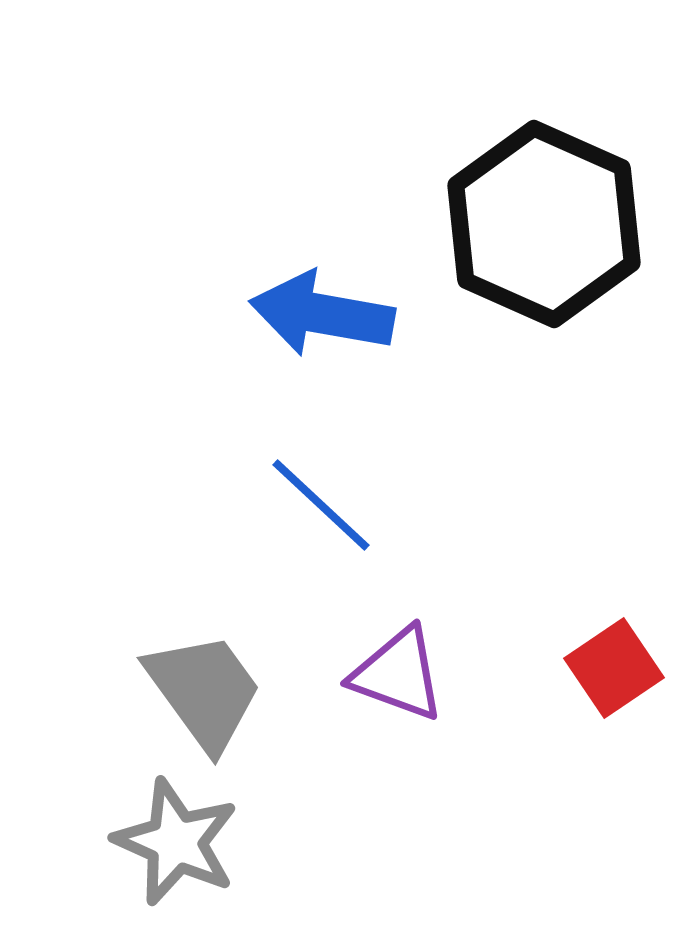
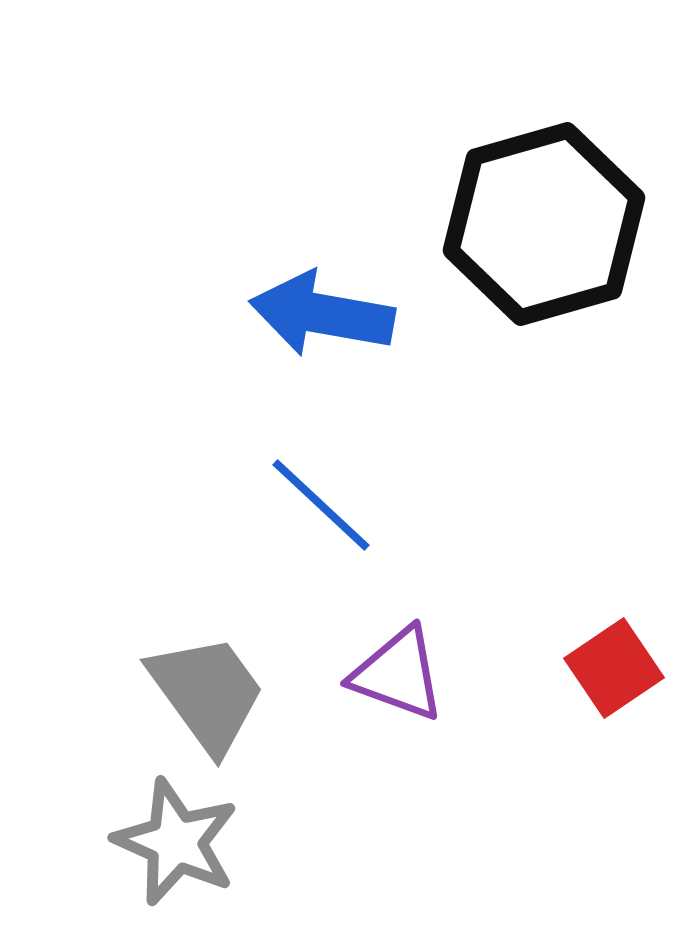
black hexagon: rotated 20 degrees clockwise
gray trapezoid: moved 3 px right, 2 px down
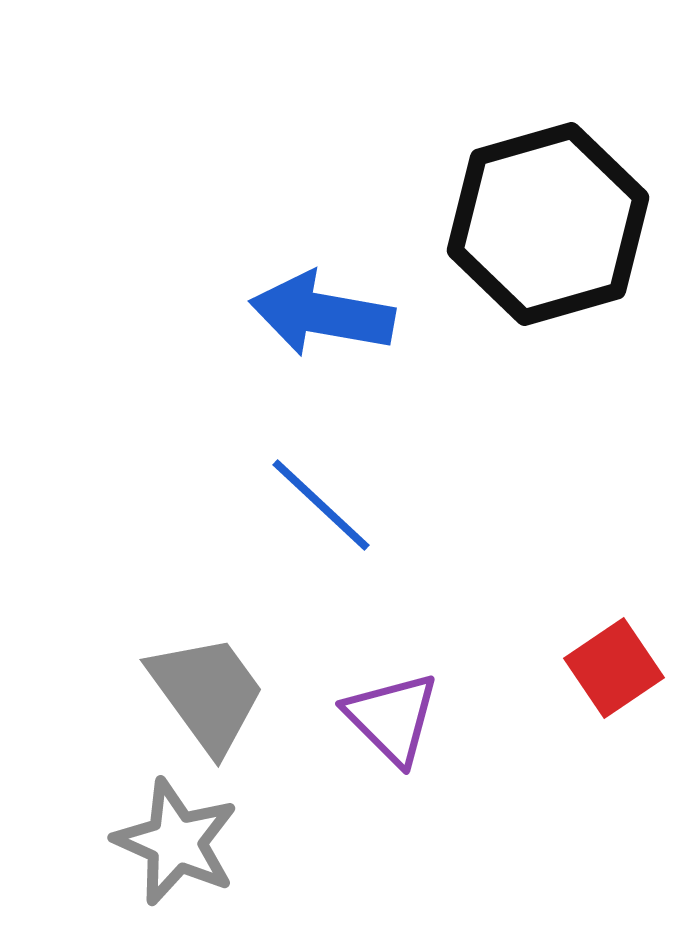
black hexagon: moved 4 px right
purple triangle: moved 6 px left, 44 px down; rotated 25 degrees clockwise
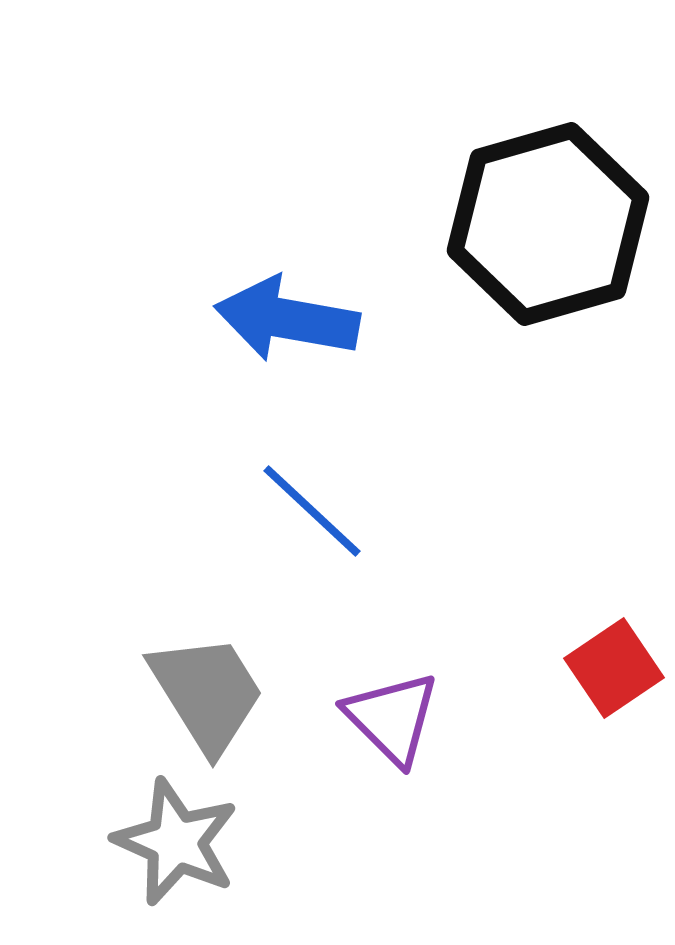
blue arrow: moved 35 px left, 5 px down
blue line: moved 9 px left, 6 px down
gray trapezoid: rotated 4 degrees clockwise
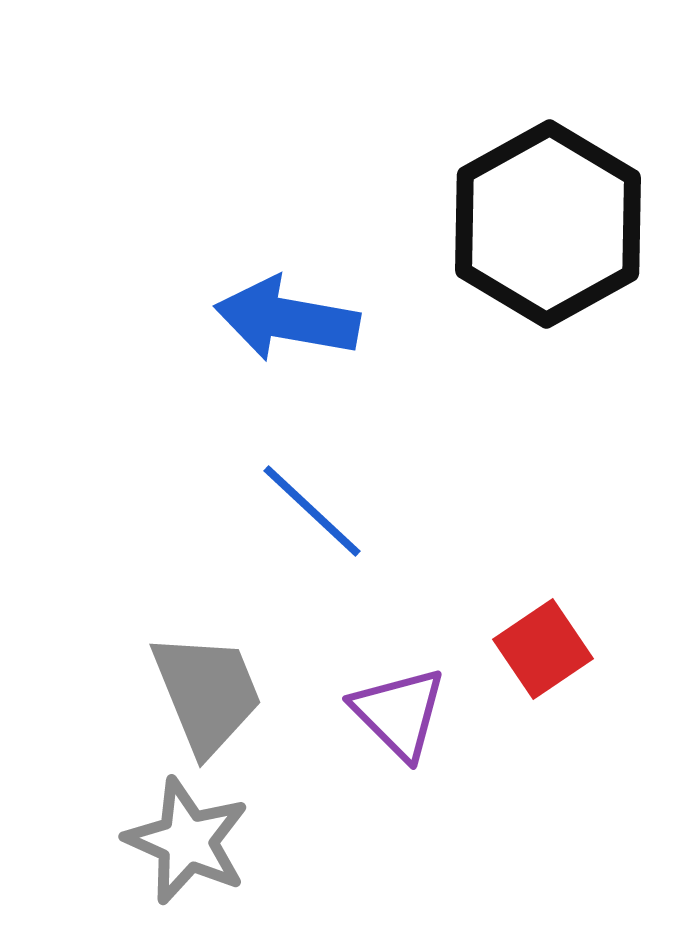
black hexagon: rotated 13 degrees counterclockwise
red square: moved 71 px left, 19 px up
gray trapezoid: rotated 10 degrees clockwise
purple triangle: moved 7 px right, 5 px up
gray star: moved 11 px right, 1 px up
